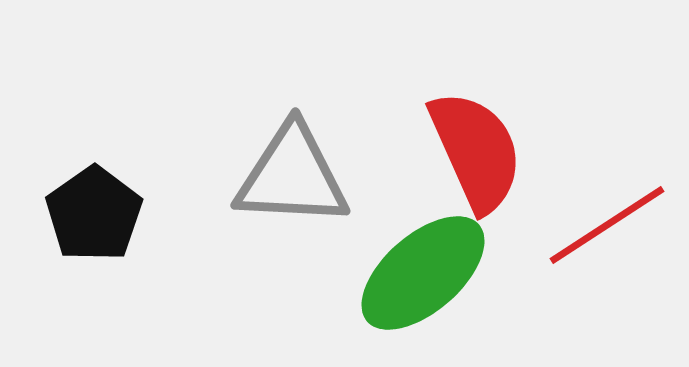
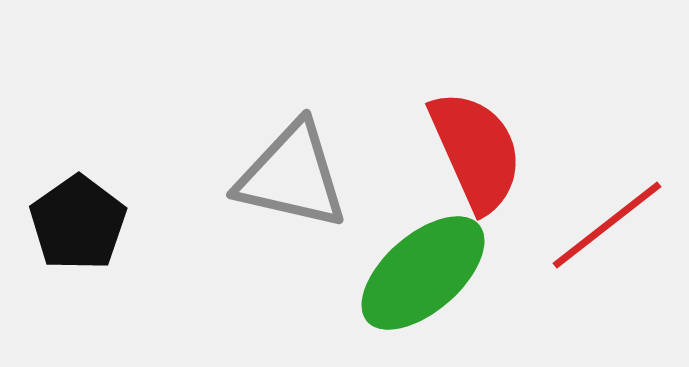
gray triangle: rotated 10 degrees clockwise
black pentagon: moved 16 px left, 9 px down
red line: rotated 5 degrees counterclockwise
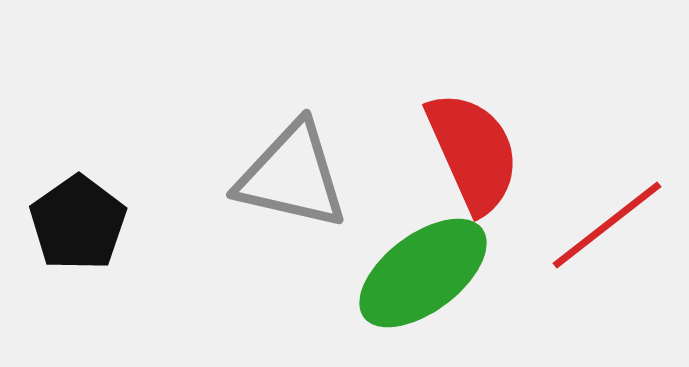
red semicircle: moved 3 px left, 1 px down
green ellipse: rotated 4 degrees clockwise
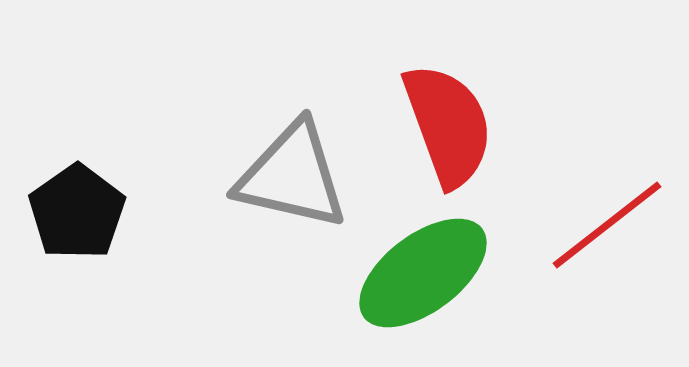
red semicircle: moved 25 px left, 27 px up; rotated 4 degrees clockwise
black pentagon: moved 1 px left, 11 px up
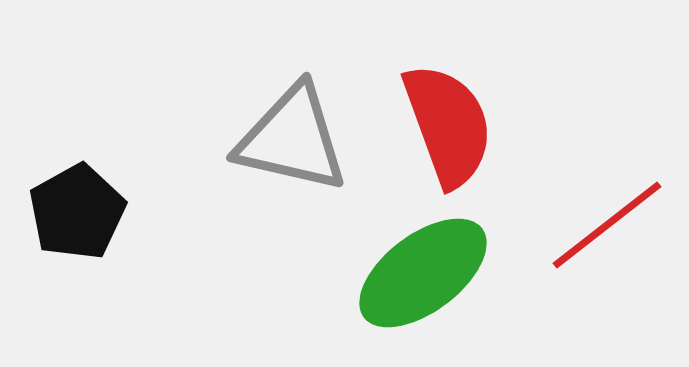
gray triangle: moved 37 px up
black pentagon: rotated 6 degrees clockwise
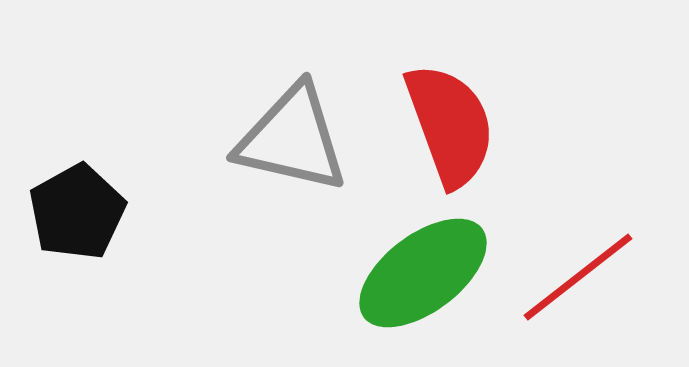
red semicircle: moved 2 px right
red line: moved 29 px left, 52 px down
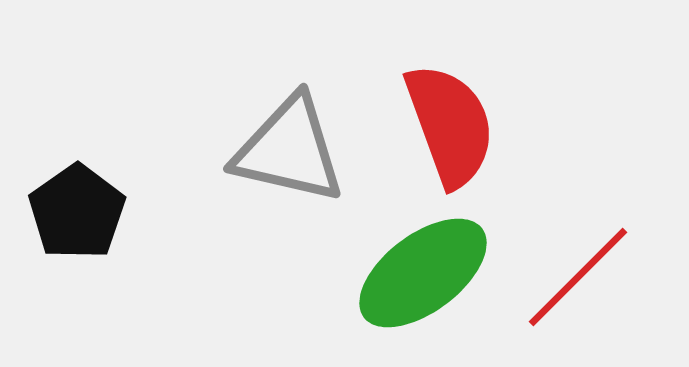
gray triangle: moved 3 px left, 11 px down
black pentagon: rotated 6 degrees counterclockwise
red line: rotated 7 degrees counterclockwise
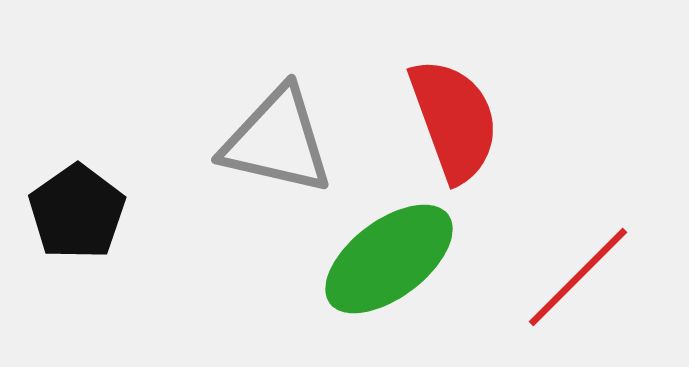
red semicircle: moved 4 px right, 5 px up
gray triangle: moved 12 px left, 9 px up
green ellipse: moved 34 px left, 14 px up
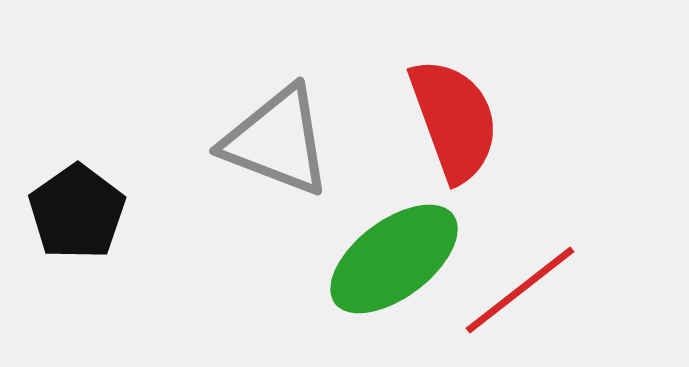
gray triangle: rotated 8 degrees clockwise
green ellipse: moved 5 px right
red line: moved 58 px left, 13 px down; rotated 7 degrees clockwise
